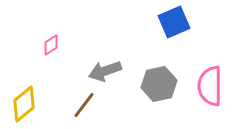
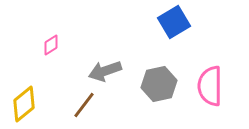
blue square: rotated 8 degrees counterclockwise
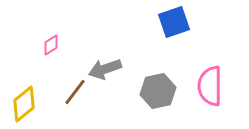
blue square: rotated 12 degrees clockwise
gray arrow: moved 2 px up
gray hexagon: moved 1 px left, 7 px down
brown line: moved 9 px left, 13 px up
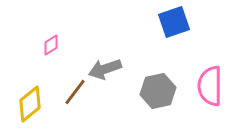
yellow diamond: moved 6 px right
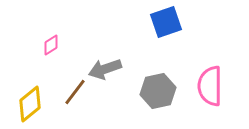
blue square: moved 8 px left
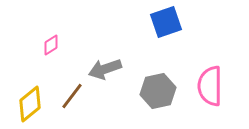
brown line: moved 3 px left, 4 px down
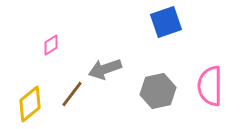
brown line: moved 2 px up
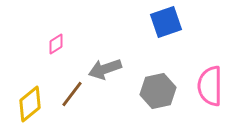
pink diamond: moved 5 px right, 1 px up
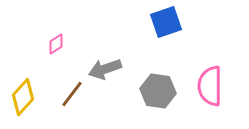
gray hexagon: rotated 20 degrees clockwise
yellow diamond: moved 7 px left, 7 px up; rotated 9 degrees counterclockwise
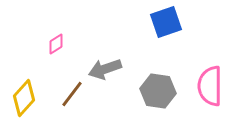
yellow diamond: moved 1 px right, 1 px down
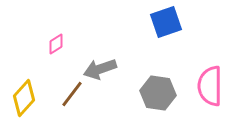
gray arrow: moved 5 px left
gray hexagon: moved 2 px down
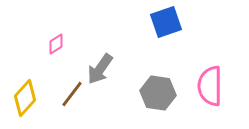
gray arrow: rotated 36 degrees counterclockwise
yellow diamond: moved 1 px right
